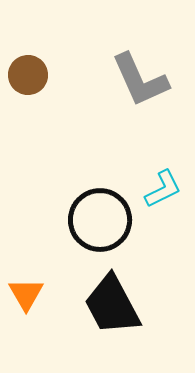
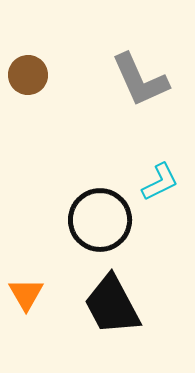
cyan L-shape: moved 3 px left, 7 px up
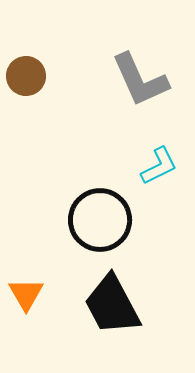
brown circle: moved 2 px left, 1 px down
cyan L-shape: moved 1 px left, 16 px up
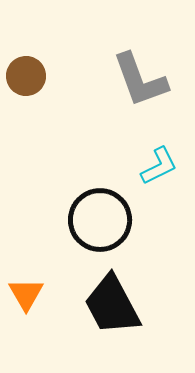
gray L-shape: rotated 4 degrees clockwise
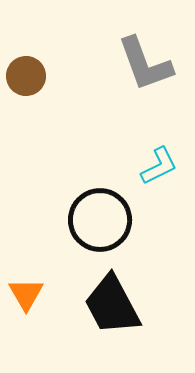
gray L-shape: moved 5 px right, 16 px up
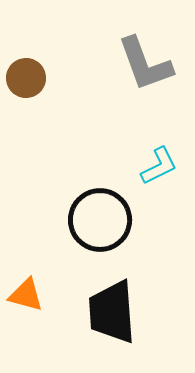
brown circle: moved 2 px down
orange triangle: moved 1 px down; rotated 45 degrees counterclockwise
black trapezoid: moved 7 px down; rotated 24 degrees clockwise
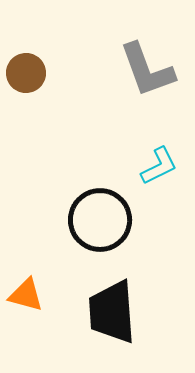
gray L-shape: moved 2 px right, 6 px down
brown circle: moved 5 px up
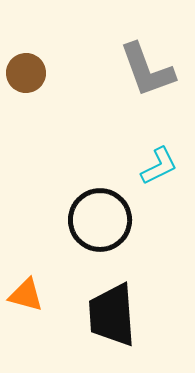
black trapezoid: moved 3 px down
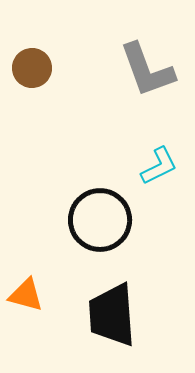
brown circle: moved 6 px right, 5 px up
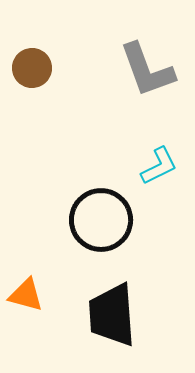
black circle: moved 1 px right
